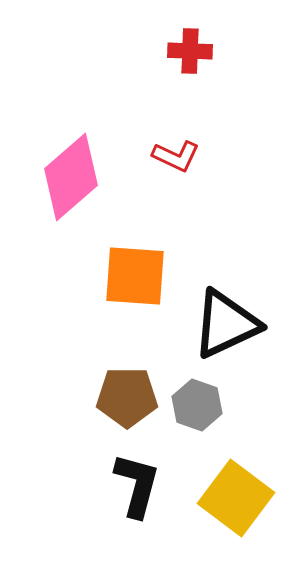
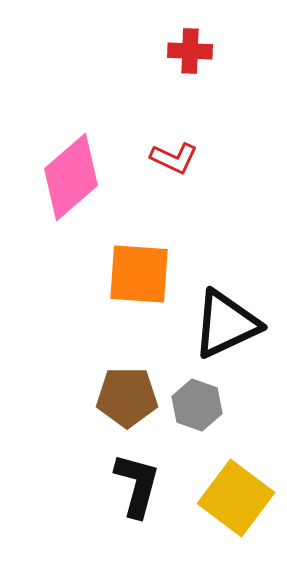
red L-shape: moved 2 px left, 2 px down
orange square: moved 4 px right, 2 px up
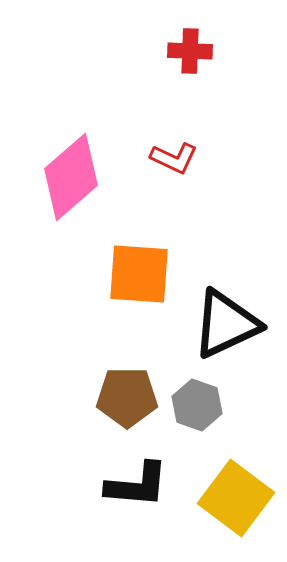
black L-shape: rotated 80 degrees clockwise
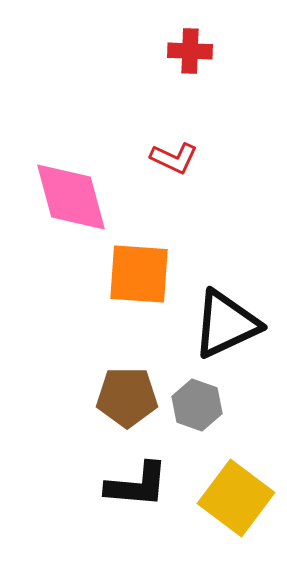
pink diamond: moved 20 px down; rotated 64 degrees counterclockwise
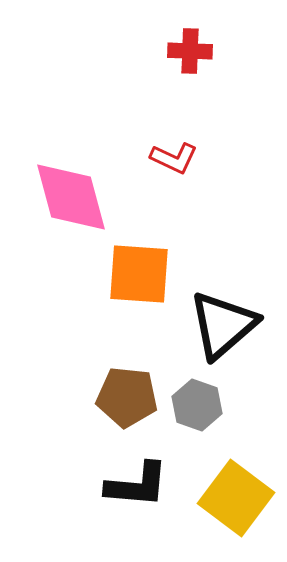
black triangle: moved 3 px left, 1 px down; rotated 16 degrees counterclockwise
brown pentagon: rotated 6 degrees clockwise
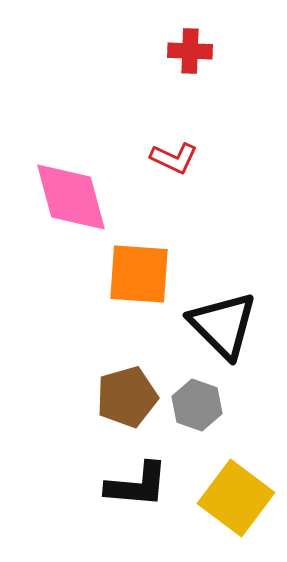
black triangle: rotated 34 degrees counterclockwise
brown pentagon: rotated 22 degrees counterclockwise
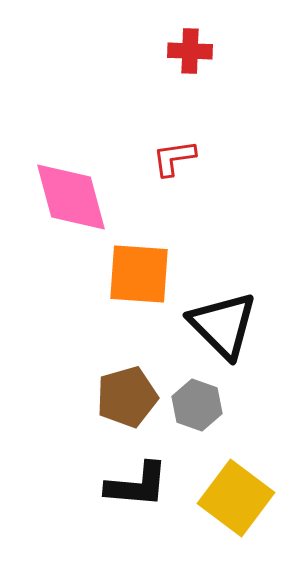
red L-shape: rotated 147 degrees clockwise
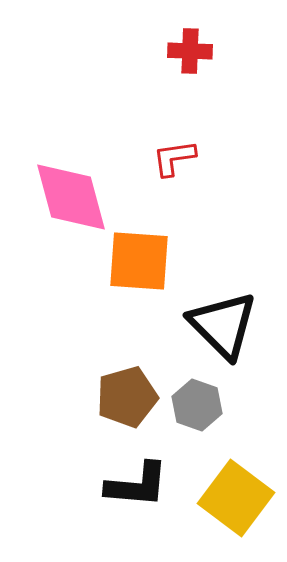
orange square: moved 13 px up
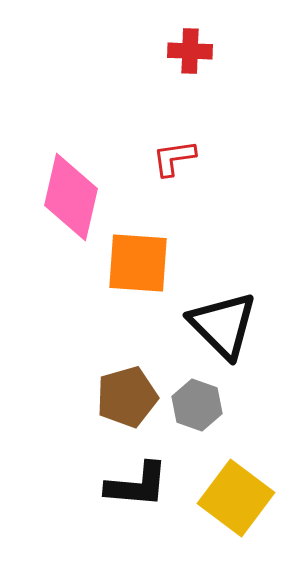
pink diamond: rotated 28 degrees clockwise
orange square: moved 1 px left, 2 px down
